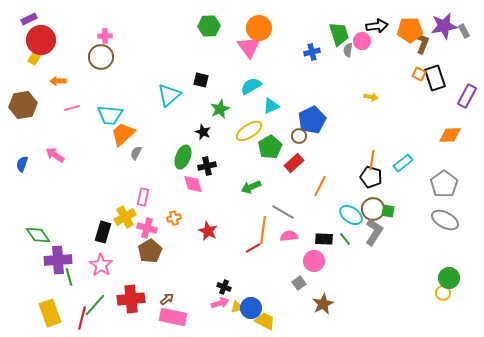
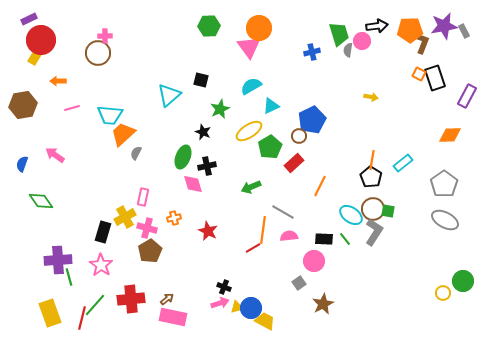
brown circle at (101, 57): moved 3 px left, 4 px up
black pentagon at (371, 177): rotated 15 degrees clockwise
green diamond at (38, 235): moved 3 px right, 34 px up
green circle at (449, 278): moved 14 px right, 3 px down
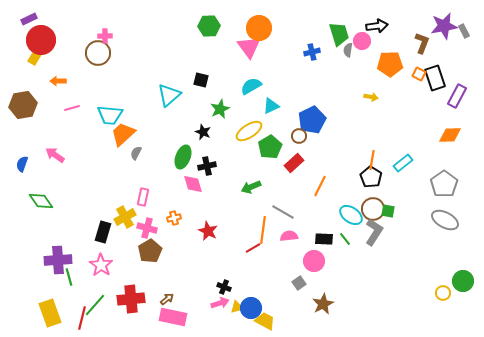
orange pentagon at (410, 30): moved 20 px left, 34 px down
purple rectangle at (467, 96): moved 10 px left
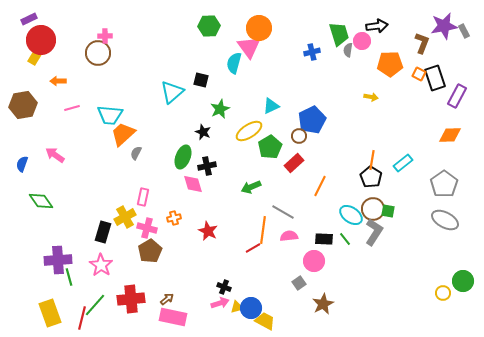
cyan semicircle at (251, 86): moved 17 px left, 23 px up; rotated 45 degrees counterclockwise
cyan triangle at (169, 95): moved 3 px right, 3 px up
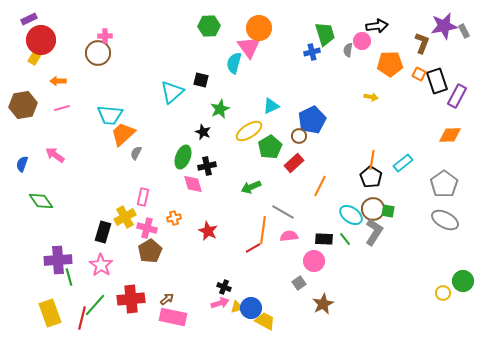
green trapezoid at (339, 34): moved 14 px left
black rectangle at (435, 78): moved 2 px right, 3 px down
pink line at (72, 108): moved 10 px left
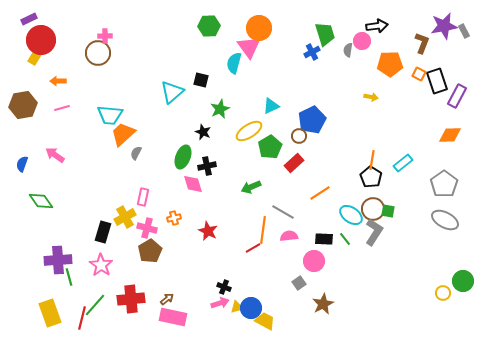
blue cross at (312, 52): rotated 14 degrees counterclockwise
orange line at (320, 186): moved 7 px down; rotated 30 degrees clockwise
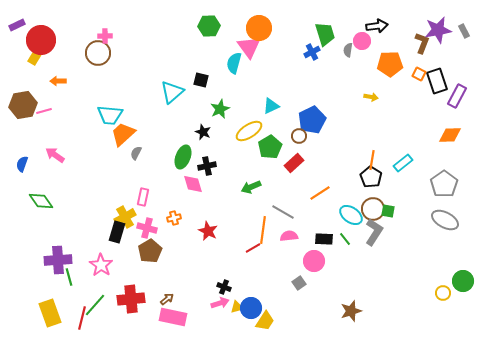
purple rectangle at (29, 19): moved 12 px left, 6 px down
purple star at (444, 26): moved 6 px left, 4 px down
pink line at (62, 108): moved 18 px left, 3 px down
black rectangle at (103, 232): moved 14 px right
brown star at (323, 304): moved 28 px right, 7 px down; rotated 10 degrees clockwise
yellow trapezoid at (265, 321): rotated 95 degrees clockwise
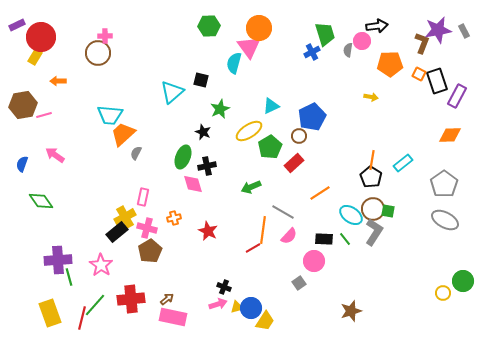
red circle at (41, 40): moved 3 px up
pink line at (44, 111): moved 4 px down
blue pentagon at (312, 120): moved 3 px up
black rectangle at (117, 232): rotated 35 degrees clockwise
pink semicircle at (289, 236): rotated 138 degrees clockwise
pink arrow at (220, 303): moved 2 px left, 1 px down
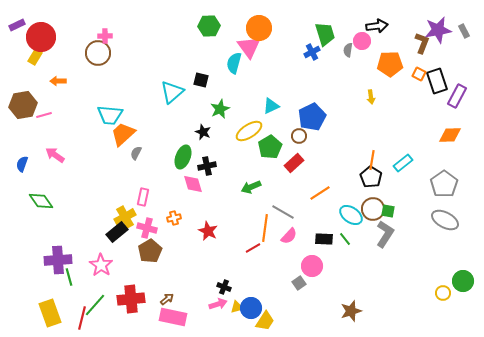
yellow arrow at (371, 97): rotated 72 degrees clockwise
orange line at (263, 230): moved 2 px right, 2 px up
gray L-shape at (374, 232): moved 11 px right, 2 px down
pink circle at (314, 261): moved 2 px left, 5 px down
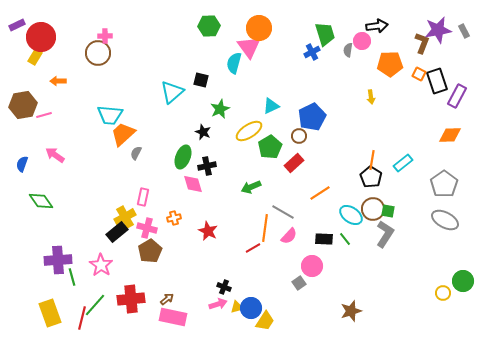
green line at (69, 277): moved 3 px right
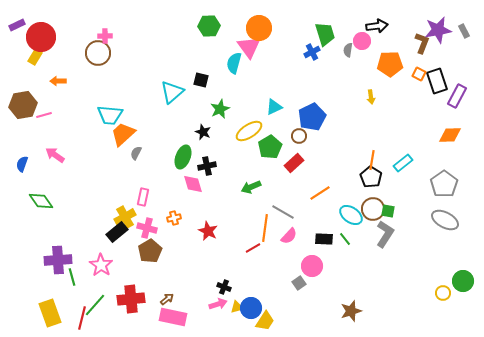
cyan triangle at (271, 106): moved 3 px right, 1 px down
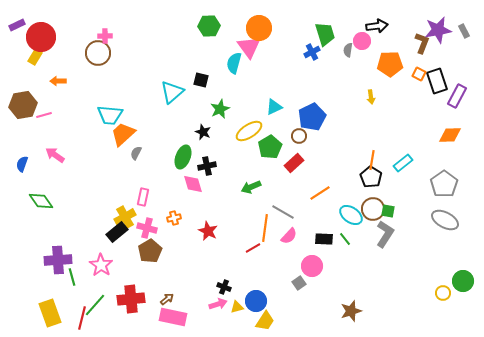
blue circle at (251, 308): moved 5 px right, 7 px up
